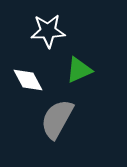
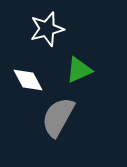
white star: moved 1 px left, 2 px up; rotated 12 degrees counterclockwise
gray semicircle: moved 1 px right, 2 px up
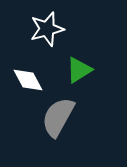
green triangle: rotated 8 degrees counterclockwise
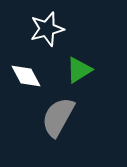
white diamond: moved 2 px left, 4 px up
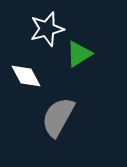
green triangle: moved 16 px up
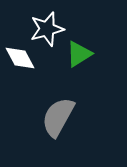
white diamond: moved 6 px left, 18 px up
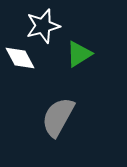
white star: moved 4 px left, 3 px up
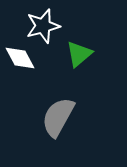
green triangle: rotated 8 degrees counterclockwise
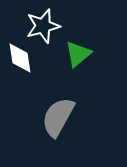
green triangle: moved 1 px left
white diamond: rotated 20 degrees clockwise
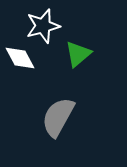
white diamond: rotated 20 degrees counterclockwise
